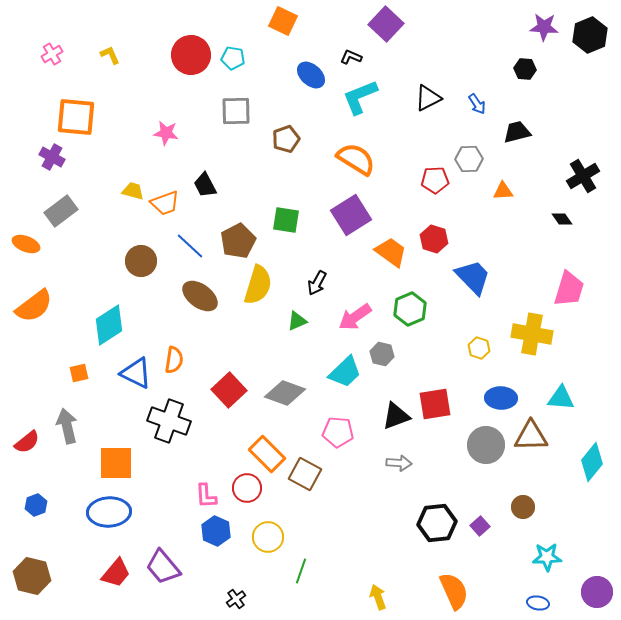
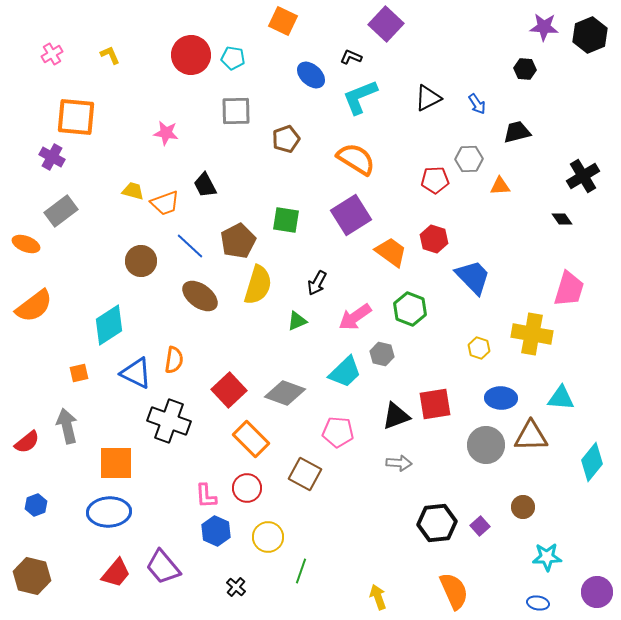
orange triangle at (503, 191): moved 3 px left, 5 px up
green hexagon at (410, 309): rotated 16 degrees counterclockwise
orange rectangle at (267, 454): moved 16 px left, 15 px up
black cross at (236, 599): moved 12 px up; rotated 12 degrees counterclockwise
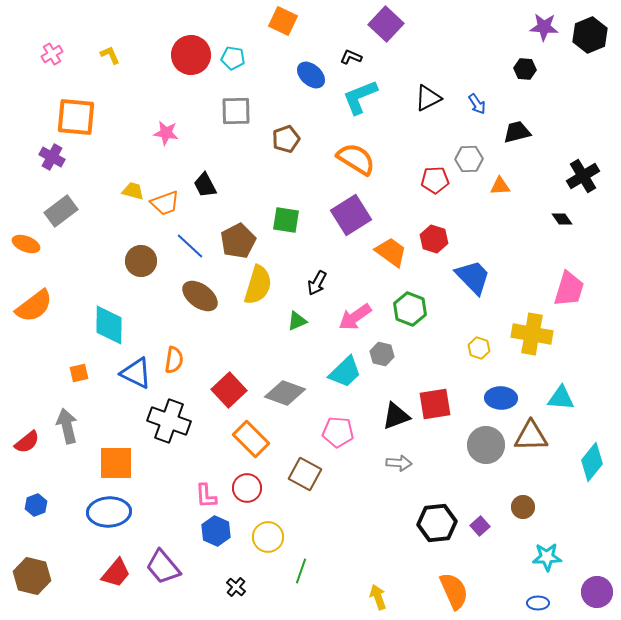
cyan diamond at (109, 325): rotated 57 degrees counterclockwise
blue ellipse at (538, 603): rotated 10 degrees counterclockwise
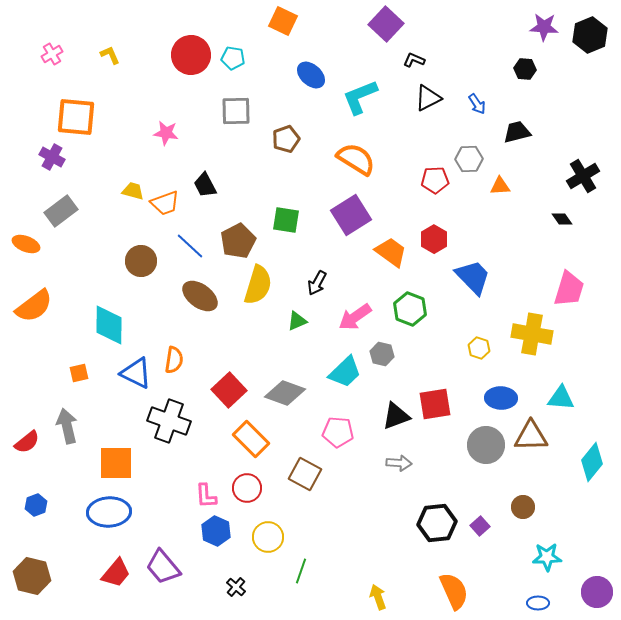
black L-shape at (351, 57): moved 63 px right, 3 px down
red hexagon at (434, 239): rotated 12 degrees clockwise
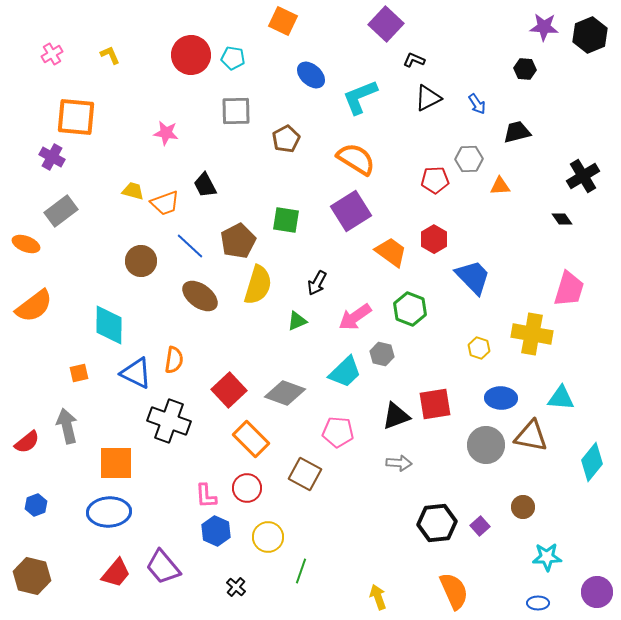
brown pentagon at (286, 139): rotated 8 degrees counterclockwise
purple square at (351, 215): moved 4 px up
brown triangle at (531, 436): rotated 12 degrees clockwise
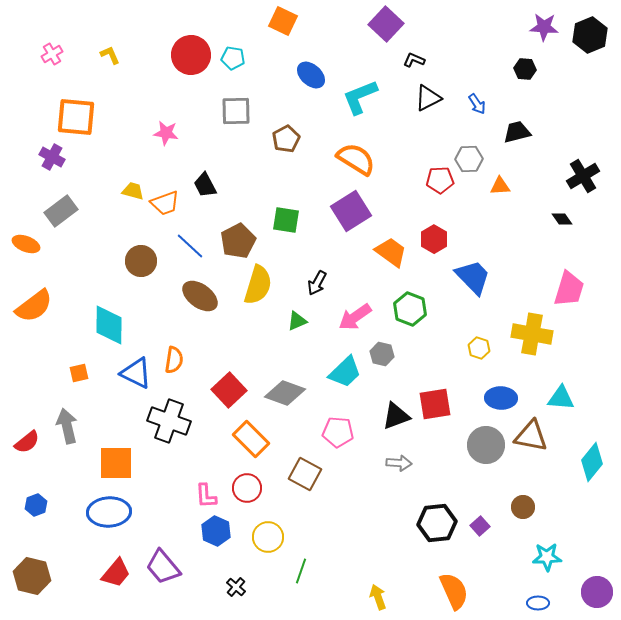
red pentagon at (435, 180): moved 5 px right
